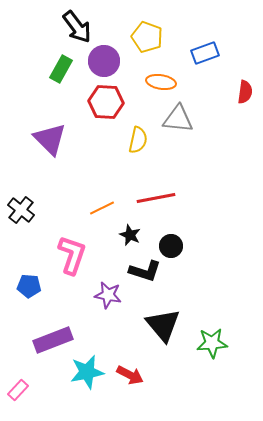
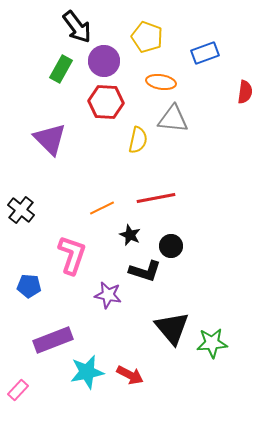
gray triangle: moved 5 px left
black triangle: moved 9 px right, 3 px down
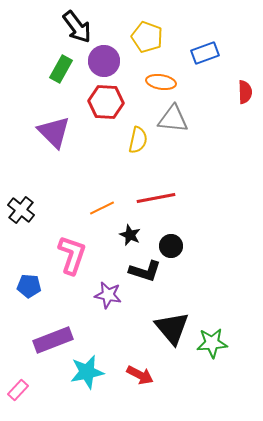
red semicircle: rotated 10 degrees counterclockwise
purple triangle: moved 4 px right, 7 px up
red arrow: moved 10 px right
